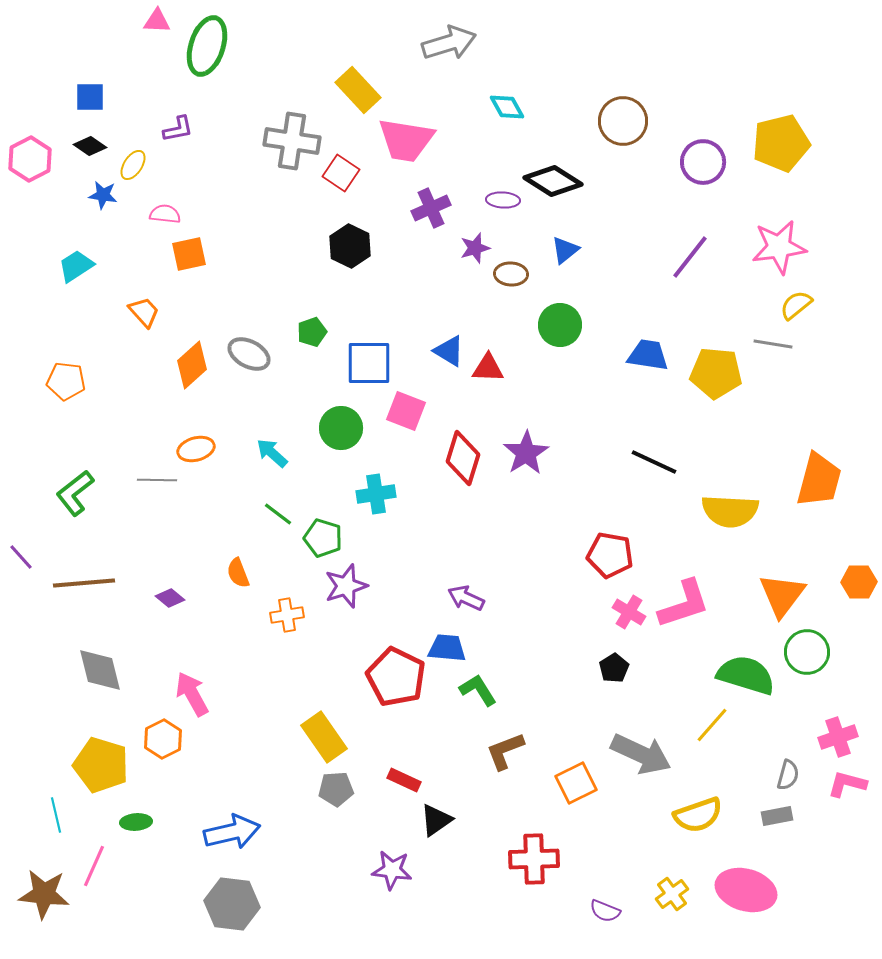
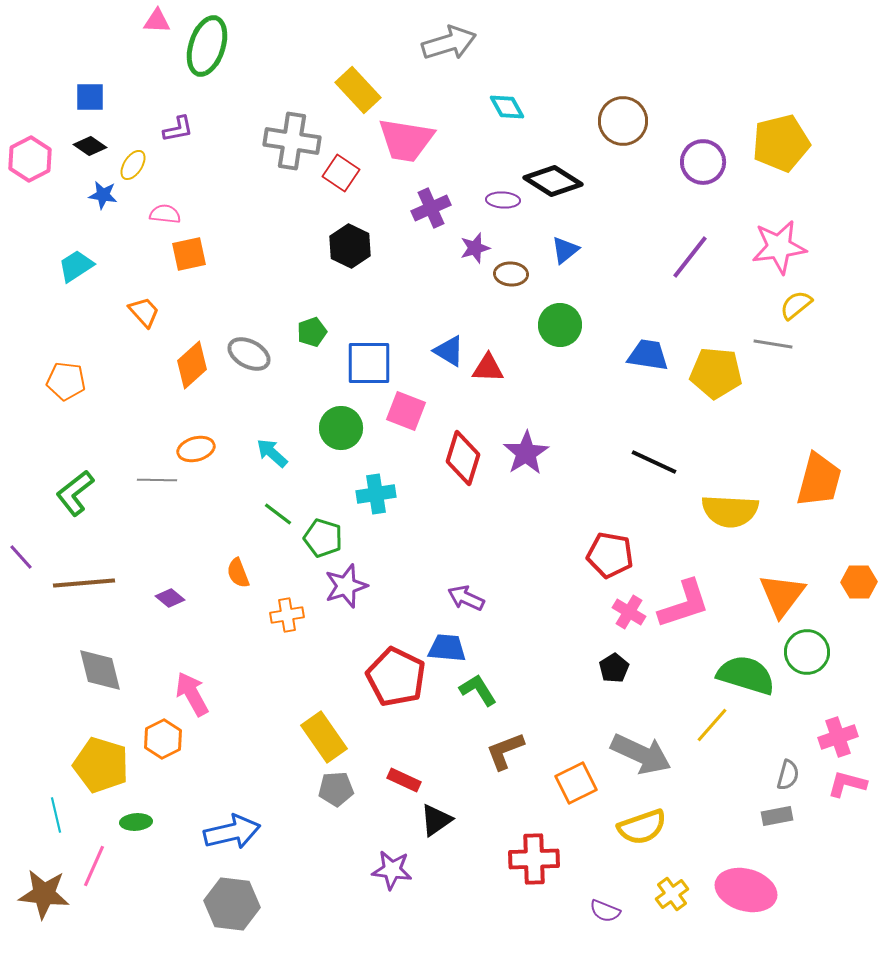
yellow semicircle at (698, 815): moved 56 px left, 12 px down
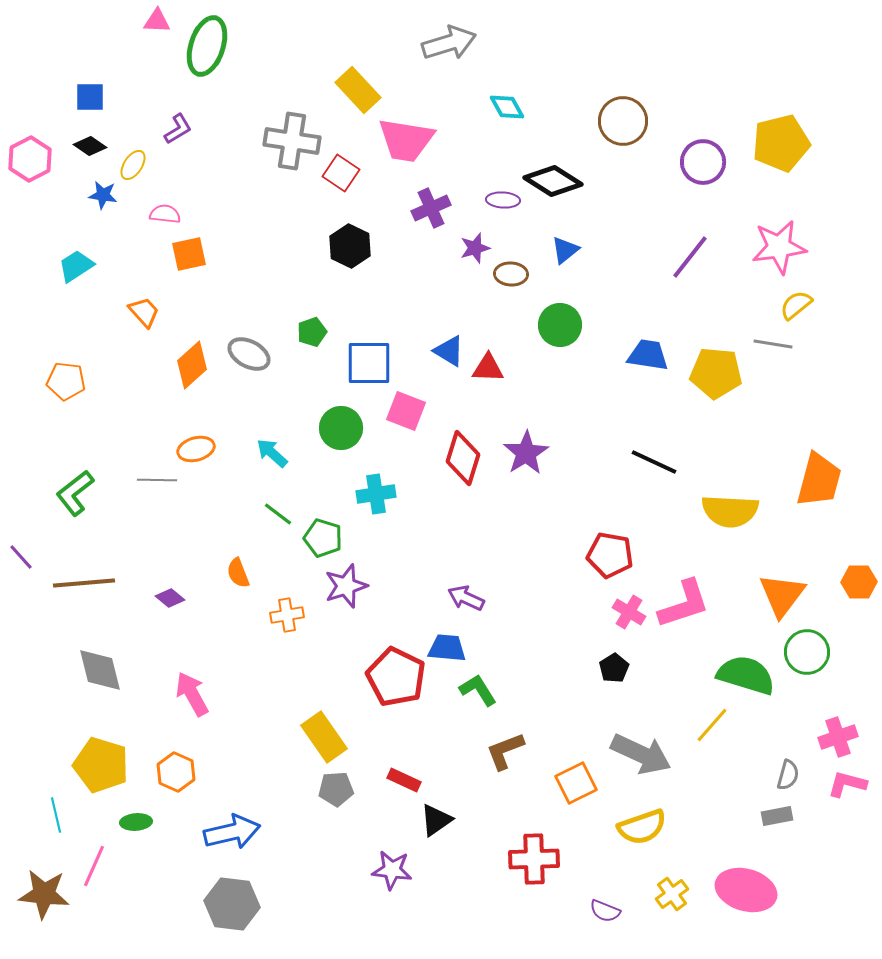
purple L-shape at (178, 129): rotated 20 degrees counterclockwise
orange hexagon at (163, 739): moved 13 px right, 33 px down; rotated 9 degrees counterclockwise
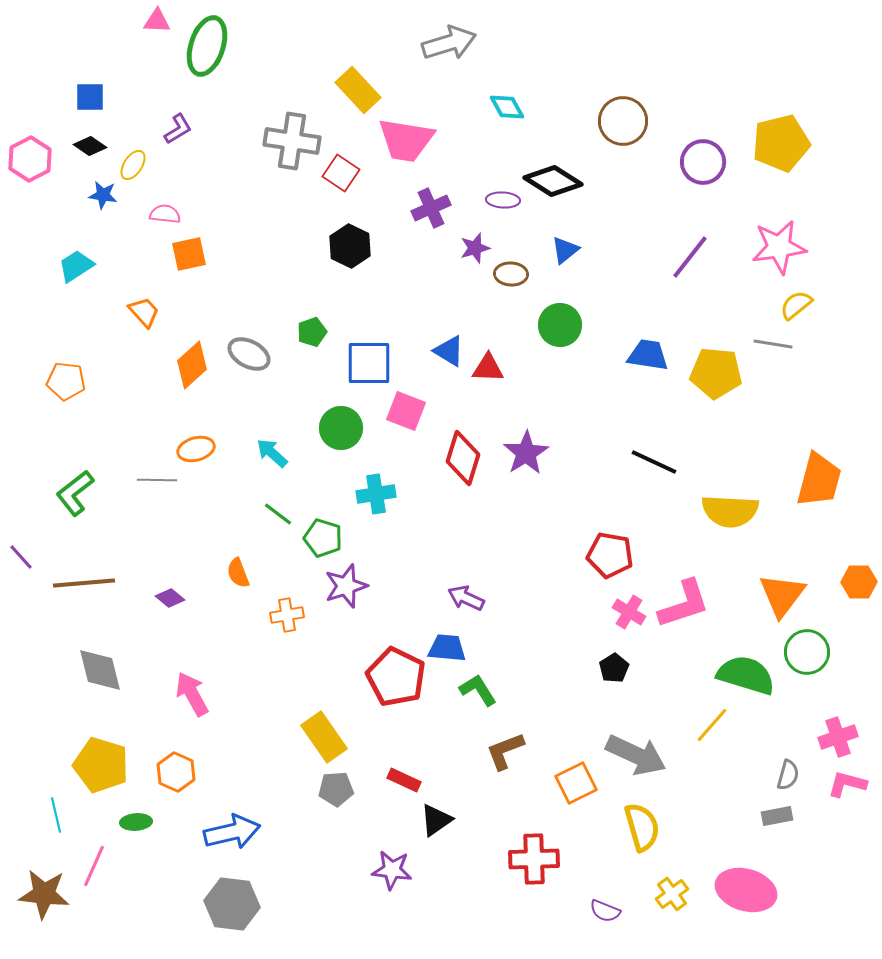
gray arrow at (641, 754): moved 5 px left, 1 px down
yellow semicircle at (642, 827): rotated 87 degrees counterclockwise
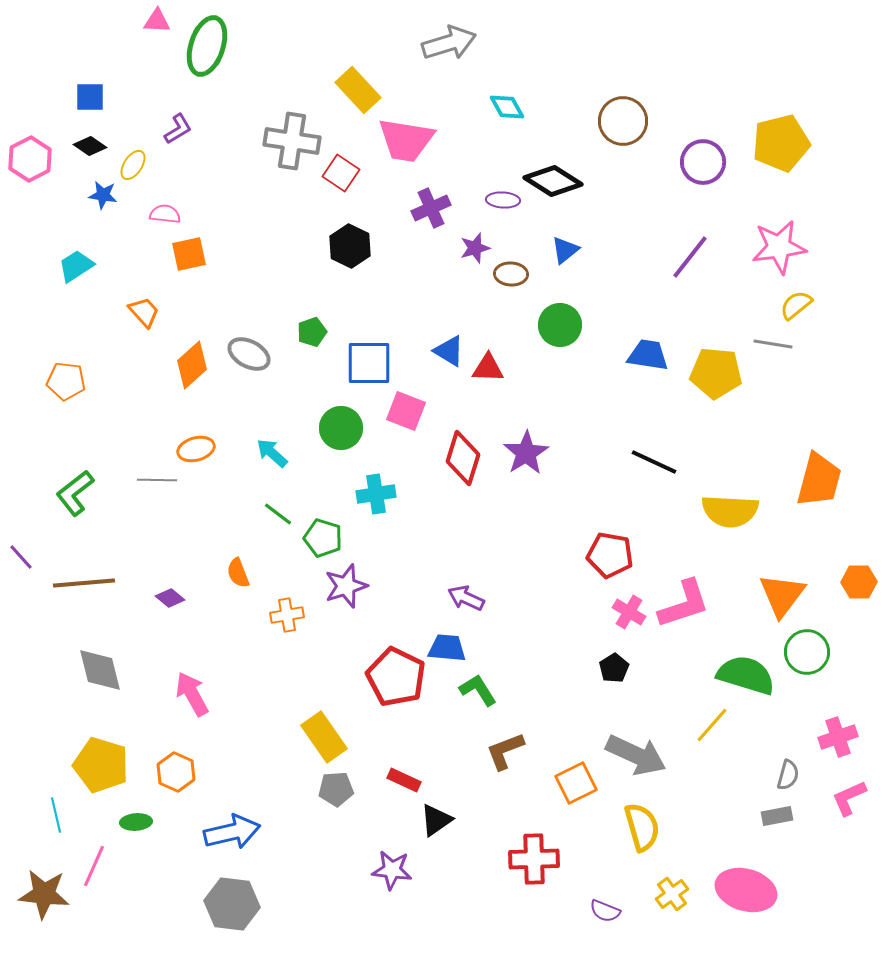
pink L-shape at (847, 784): moved 2 px right, 14 px down; rotated 39 degrees counterclockwise
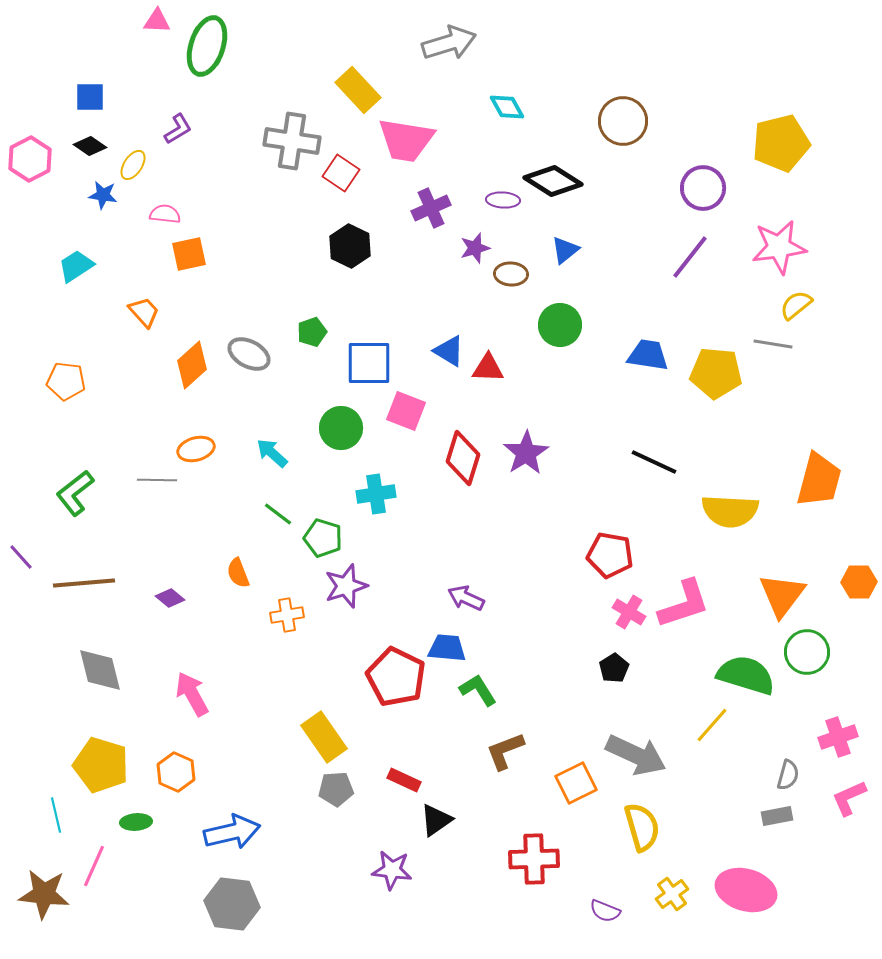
purple circle at (703, 162): moved 26 px down
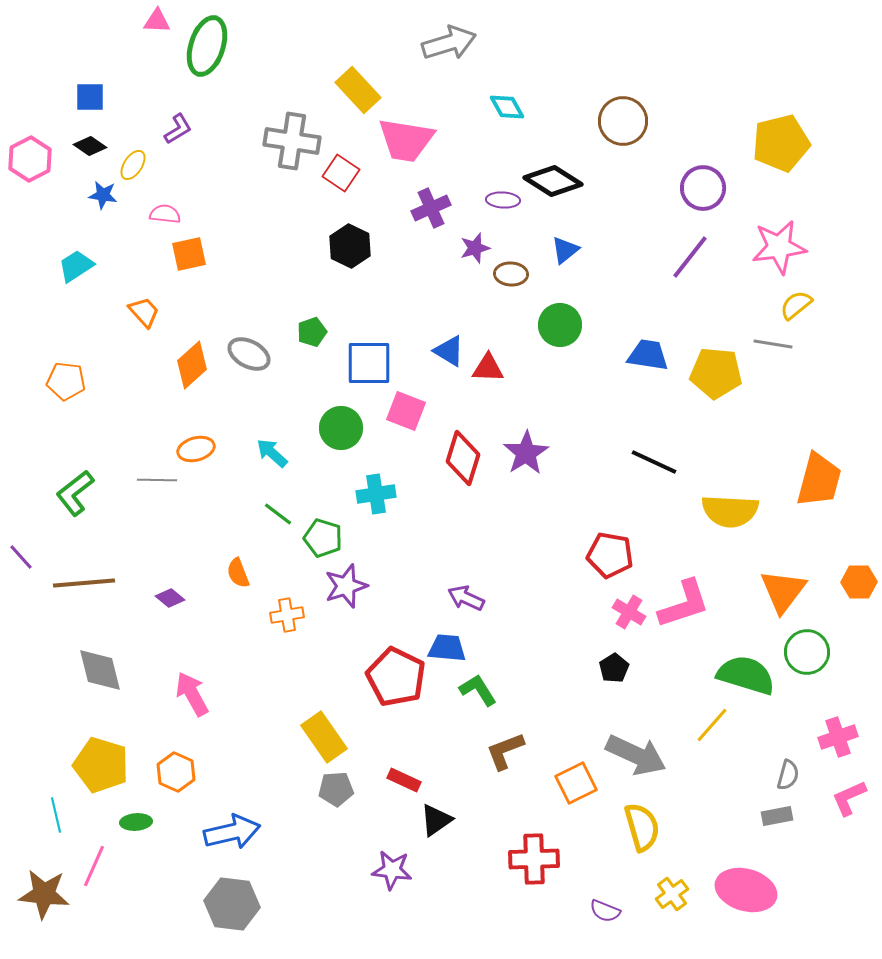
orange triangle at (782, 595): moved 1 px right, 4 px up
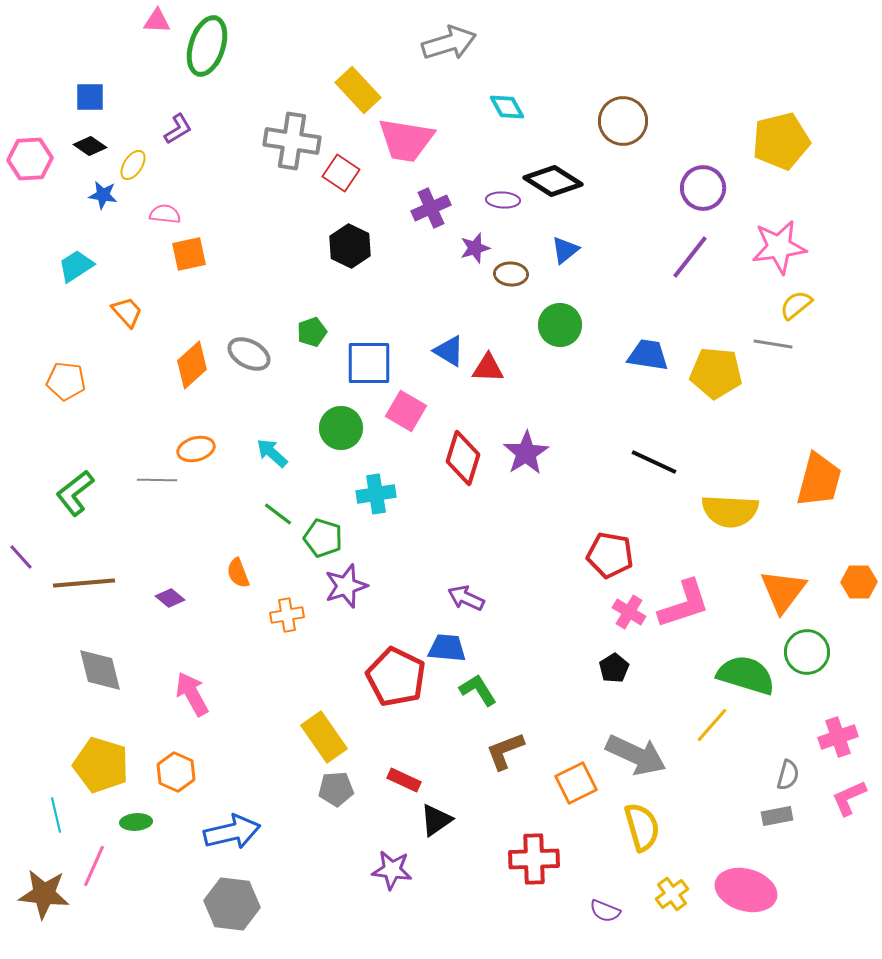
yellow pentagon at (781, 143): moved 2 px up
pink hexagon at (30, 159): rotated 24 degrees clockwise
orange trapezoid at (144, 312): moved 17 px left
pink square at (406, 411): rotated 9 degrees clockwise
